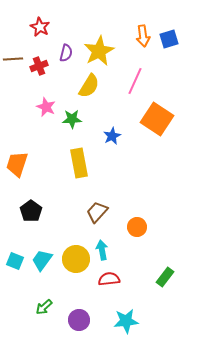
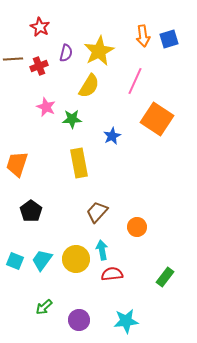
red semicircle: moved 3 px right, 5 px up
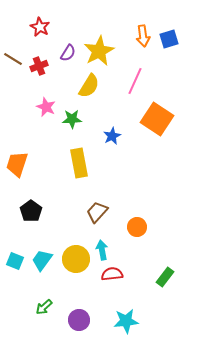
purple semicircle: moved 2 px right; rotated 18 degrees clockwise
brown line: rotated 36 degrees clockwise
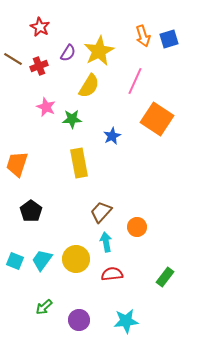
orange arrow: rotated 10 degrees counterclockwise
brown trapezoid: moved 4 px right
cyan arrow: moved 4 px right, 8 px up
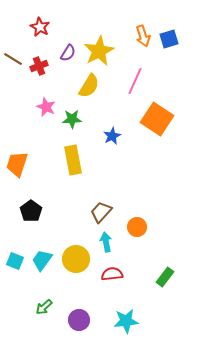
yellow rectangle: moved 6 px left, 3 px up
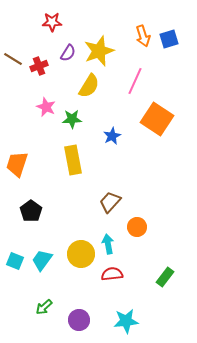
red star: moved 12 px right, 5 px up; rotated 30 degrees counterclockwise
yellow star: rotated 8 degrees clockwise
brown trapezoid: moved 9 px right, 10 px up
cyan arrow: moved 2 px right, 2 px down
yellow circle: moved 5 px right, 5 px up
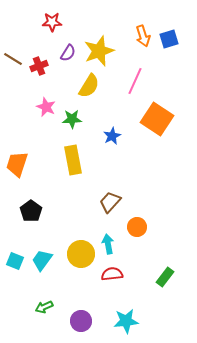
green arrow: rotated 18 degrees clockwise
purple circle: moved 2 px right, 1 px down
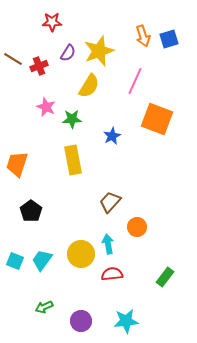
orange square: rotated 12 degrees counterclockwise
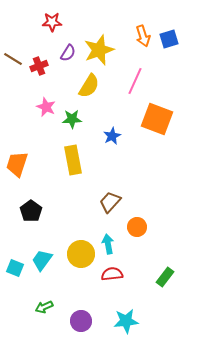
yellow star: moved 1 px up
cyan square: moved 7 px down
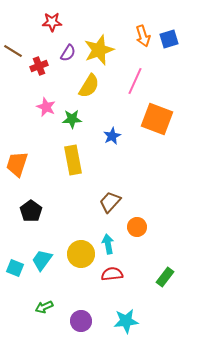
brown line: moved 8 px up
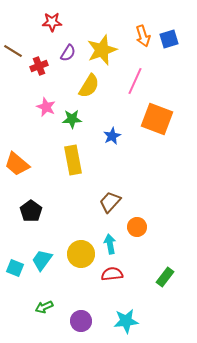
yellow star: moved 3 px right
orange trapezoid: rotated 68 degrees counterclockwise
cyan arrow: moved 2 px right
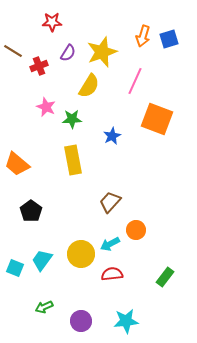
orange arrow: rotated 35 degrees clockwise
yellow star: moved 2 px down
orange circle: moved 1 px left, 3 px down
cyan arrow: rotated 108 degrees counterclockwise
